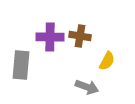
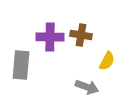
brown cross: moved 1 px right, 1 px up
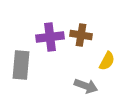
purple cross: rotated 8 degrees counterclockwise
gray arrow: moved 1 px left, 1 px up
